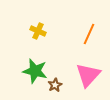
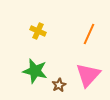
brown star: moved 4 px right
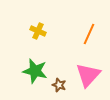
brown star: rotated 24 degrees counterclockwise
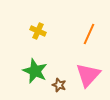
green star: rotated 10 degrees clockwise
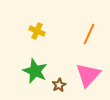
yellow cross: moved 1 px left
brown star: rotated 24 degrees clockwise
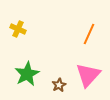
yellow cross: moved 19 px left, 2 px up
green star: moved 8 px left, 3 px down; rotated 20 degrees clockwise
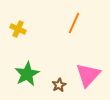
orange line: moved 15 px left, 11 px up
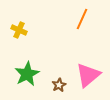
orange line: moved 8 px right, 4 px up
yellow cross: moved 1 px right, 1 px down
pink triangle: rotated 8 degrees clockwise
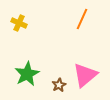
yellow cross: moved 7 px up
pink triangle: moved 3 px left
